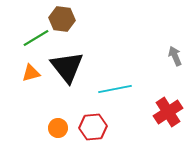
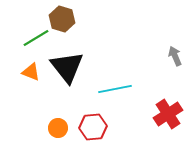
brown hexagon: rotated 10 degrees clockwise
orange triangle: moved 1 px up; rotated 36 degrees clockwise
red cross: moved 2 px down
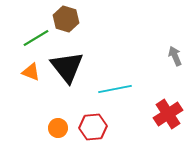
brown hexagon: moved 4 px right
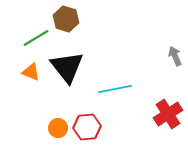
red hexagon: moved 6 px left
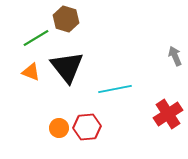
orange circle: moved 1 px right
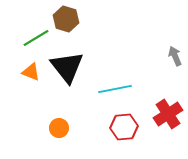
red hexagon: moved 37 px right
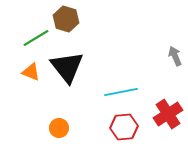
cyan line: moved 6 px right, 3 px down
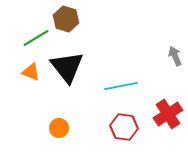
cyan line: moved 6 px up
red hexagon: rotated 12 degrees clockwise
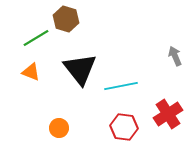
black triangle: moved 13 px right, 2 px down
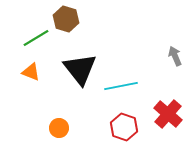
red cross: rotated 16 degrees counterclockwise
red hexagon: rotated 12 degrees clockwise
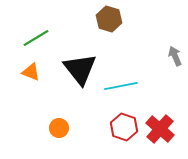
brown hexagon: moved 43 px right
red cross: moved 8 px left, 15 px down
